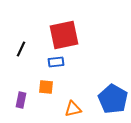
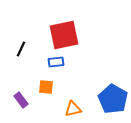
purple rectangle: rotated 49 degrees counterclockwise
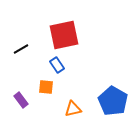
black line: rotated 35 degrees clockwise
blue rectangle: moved 1 px right, 3 px down; rotated 63 degrees clockwise
blue pentagon: moved 2 px down
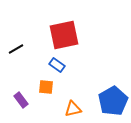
black line: moved 5 px left
blue rectangle: rotated 21 degrees counterclockwise
blue pentagon: rotated 12 degrees clockwise
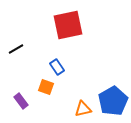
red square: moved 4 px right, 10 px up
blue rectangle: moved 2 px down; rotated 21 degrees clockwise
orange square: rotated 14 degrees clockwise
purple rectangle: moved 1 px down
orange triangle: moved 10 px right
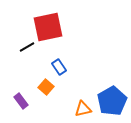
red square: moved 20 px left, 2 px down
black line: moved 11 px right, 2 px up
blue rectangle: moved 2 px right
orange square: rotated 21 degrees clockwise
blue pentagon: moved 1 px left
